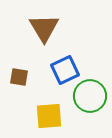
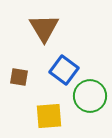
blue square: moved 1 px left; rotated 28 degrees counterclockwise
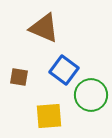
brown triangle: rotated 36 degrees counterclockwise
green circle: moved 1 px right, 1 px up
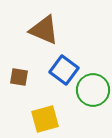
brown triangle: moved 2 px down
green circle: moved 2 px right, 5 px up
yellow square: moved 4 px left, 3 px down; rotated 12 degrees counterclockwise
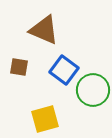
brown square: moved 10 px up
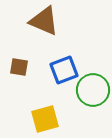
brown triangle: moved 9 px up
blue square: rotated 32 degrees clockwise
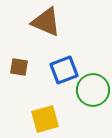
brown triangle: moved 2 px right, 1 px down
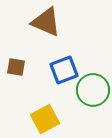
brown square: moved 3 px left
yellow square: rotated 12 degrees counterclockwise
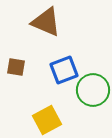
yellow square: moved 2 px right, 1 px down
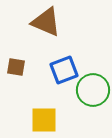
yellow square: moved 3 px left; rotated 28 degrees clockwise
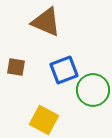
yellow square: rotated 28 degrees clockwise
